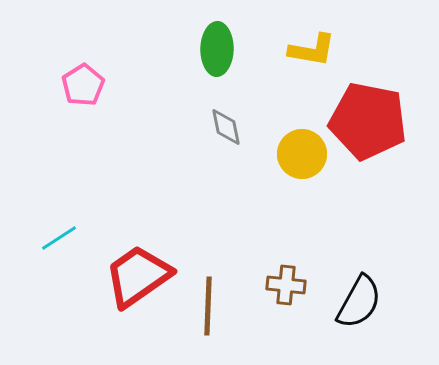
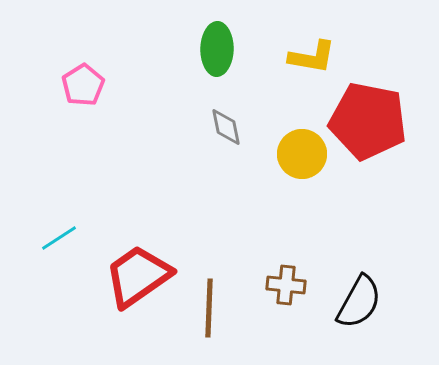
yellow L-shape: moved 7 px down
brown line: moved 1 px right, 2 px down
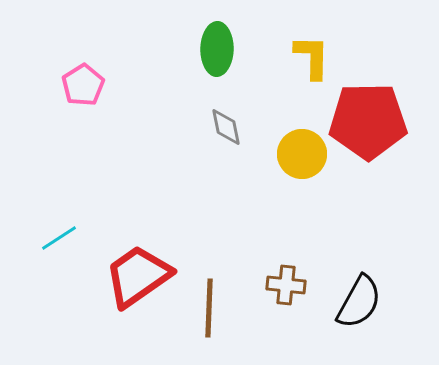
yellow L-shape: rotated 99 degrees counterclockwise
red pentagon: rotated 12 degrees counterclockwise
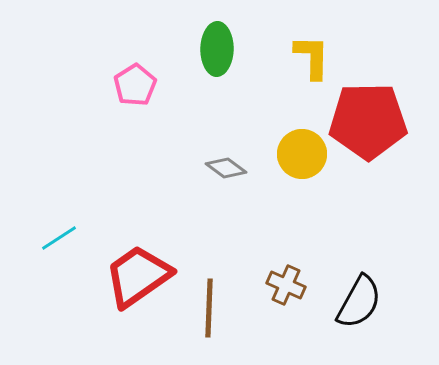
pink pentagon: moved 52 px right
gray diamond: moved 41 px down; rotated 42 degrees counterclockwise
brown cross: rotated 18 degrees clockwise
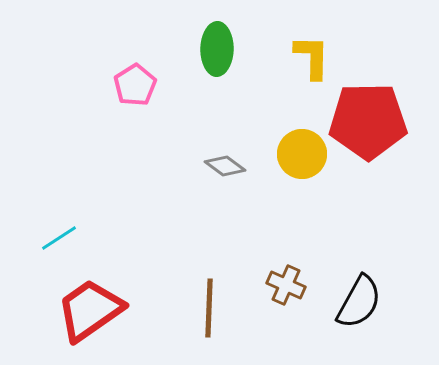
gray diamond: moved 1 px left, 2 px up
red trapezoid: moved 48 px left, 34 px down
